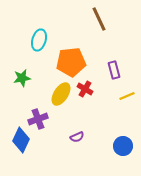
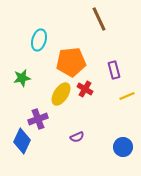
blue diamond: moved 1 px right, 1 px down
blue circle: moved 1 px down
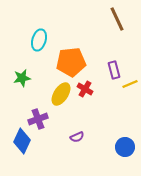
brown line: moved 18 px right
yellow line: moved 3 px right, 12 px up
blue circle: moved 2 px right
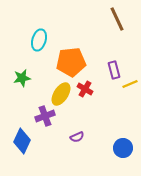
purple cross: moved 7 px right, 3 px up
blue circle: moved 2 px left, 1 px down
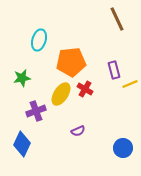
purple cross: moved 9 px left, 5 px up
purple semicircle: moved 1 px right, 6 px up
blue diamond: moved 3 px down
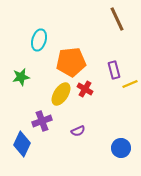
green star: moved 1 px left, 1 px up
purple cross: moved 6 px right, 10 px down
blue circle: moved 2 px left
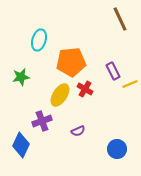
brown line: moved 3 px right
purple rectangle: moved 1 px left, 1 px down; rotated 12 degrees counterclockwise
yellow ellipse: moved 1 px left, 1 px down
blue diamond: moved 1 px left, 1 px down
blue circle: moved 4 px left, 1 px down
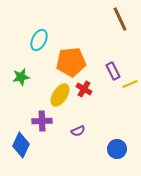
cyan ellipse: rotated 10 degrees clockwise
red cross: moved 1 px left
purple cross: rotated 18 degrees clockwise
